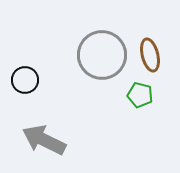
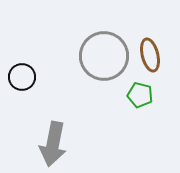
gray circle: moved 2 px right, 1 px down
black circle: moved 3 px left, 3 px up
gray arrow: moved 9 px right, 4 px down; rotated 105 degrees counterclockwise
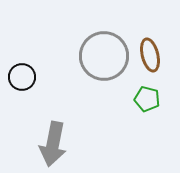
green pentagon: moved 7 px right, 4 px down
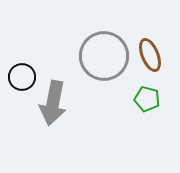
brown ellipse: rotated 8 degrees counterclockwise
gray arrow: moved 41 px up
